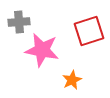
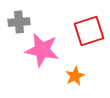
orange star: moved 3 px right, 4 px up
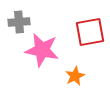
red square: moved 1 px right, 1 px down; rotated 8 degrees clockwise
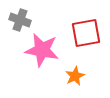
gray cross: moved 1 px right, 2 px up; rotated 25 degrees clockwise
red square: moved 4 px left, 1 px down
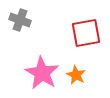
pink star: moved 23 px down; rotated 20 degrees clockwise
orange star: moved 1 px right, 1 px up; rotated 18 degrees counterclockwise
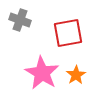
red square: moved 18 px left
orange star: rotated 12 degrees clockwise
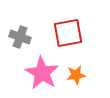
gray cross: moved 17 px down
orange star: rotated 24 degrees clockwise
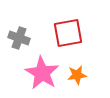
gray cross: moved 1 px left, 1 px down
orange star: moved 1 px right
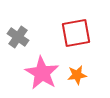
red square: moved 8 px right
gray cross: moved 1 px left, 1 px up; rotated 15 degrees clockwise
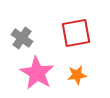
gray cross: moved 4 px right, 1 px down
pink star: moved 5 px left
